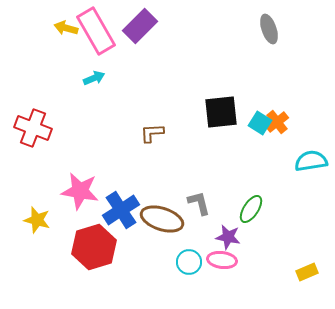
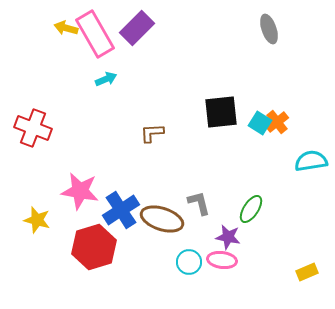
purple rectangle: moved 3 px left, 2 px down
pink rectangle: moved 1 px left, 3 px down
cyan arrow: moved 12 px right, 1 px down
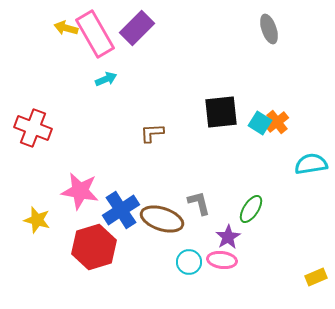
cyan semicircle: moved 3 px down
purple star: rotated 30 degrees clockwise
yellow rectangle: moved 9 px right, 5 px down
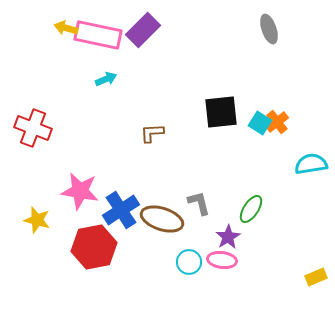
purple rectangle: moved 6 px right, 2 px down
pink rectangle: moved 3 px right, 1 px down; rotated 48 degrees counterclockwise
red hexagon: rotated 6 degrees clockwise
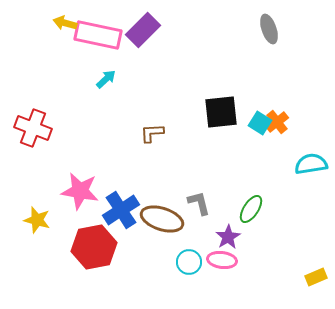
yellow arrow: moved 1 px left, 5 px up
cyan arrow: rotated 20 degrees counterclockwise
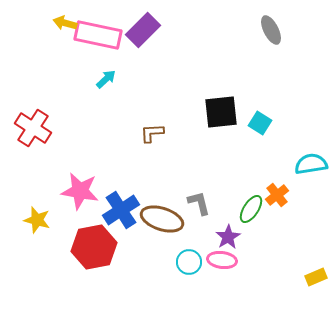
gray ellipse: moved 2 px right, 1 px down; rotated 8 degrees counterclockwise
orange cross: moved 73 px down
red cross: rotated 12 degrees clockwise
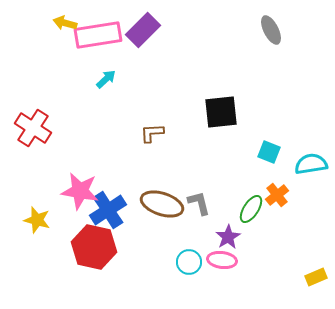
pink rectangle: rotated 21 degrees counterclockwise
cyan square: moved 9 px right, 29 px down; rotated 10 degrees counterclockwise
blue cross: moved 13 px left
brown ellipse: moved 15 px up
red hexagon: rotated 24 degrees clockwise
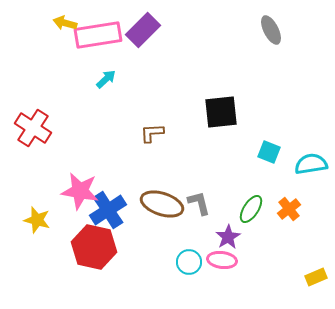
orange cross: moved 12 px right, 14 px down
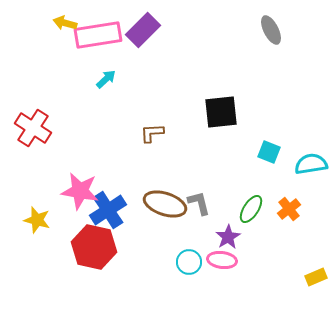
brown ellipse: moved 3 px right
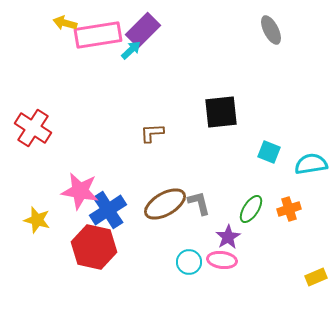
cyan arrow: moved 25 px right, 29 px up
brown ellipse: rotated 48 degrees counterclockwise
orange cross: rotated 20 degrees clockwise
